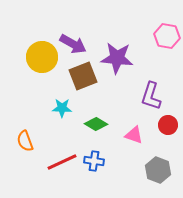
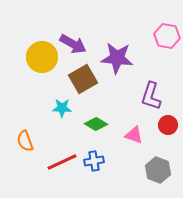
brown square: moved 3 px down; rotated 8 degrees counterclockwise
blue cross: rotated 18 degrees counterclockwise
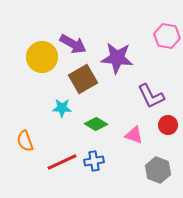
purple L-shape: rotated 44 degrees counterclockwise
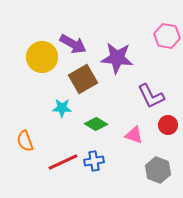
red line: moved 1 px right
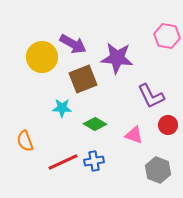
brown square: rotated 8 degrees clockwise
green diamond: moved 1 px left
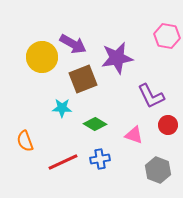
purple star: rotated 16 degrees counterclockwise
blue cross: moved 6 px right, 2 px up
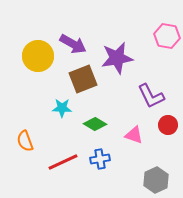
yellow circle: moved 4 px left, 1 px up
gray hexagon: moved 2 px left, 10 px down; rotated 15 degrees clockwise
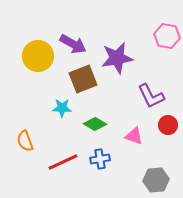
pink triangle: moved 1 px down
gray hexagon: rotated 20 degrees clockwise
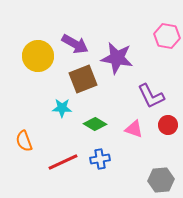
purple arrow: moved 2 px right
purple star: rotated 20 degrees clockwise
pink triangle: moved 7 px up
orange semicircle: moved 1 px left
gray hexagon: moved 5 px right
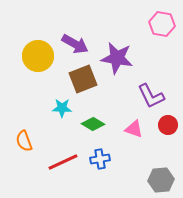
pink hexagon: moved 5 px left, 12 px up
green diamond: moved 2 px left
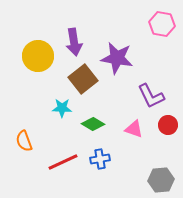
purple arrow: moved 1 px left, 2 px up; rotated 52 degrees clockwise
brown square: rotated 16 degrees counterclockwise
